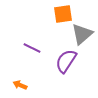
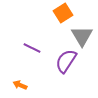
orange square: moved 1 px up; rotated 24 degrees counterclockwise
gray triangle: moved 2 px down; rotated 20 degrees counterclockwise
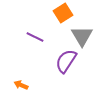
purple line: moved 3 px right, 11 px up
orange arrow: moved 1 px right
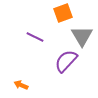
orange square: rotated 12 degrees clockwise
purple semicircle: rotated 10 degrees clockwise
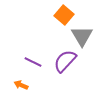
orange square: moved 1 px right, 2 px down; rotated 30 degrees counterclockwise
purple line: moved 2 px left, 25 px down
purple semicircle: moved 1 px left
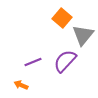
orange square: moved 2 px left, 3 px down
gray triangle: moved 1 px right, 1 px up; rotated 10 degrees clockwise
purple line: rotated 48 degrees counterclockwise
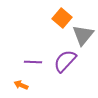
purple line: rotated 24 degrees clockwise
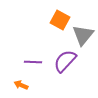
orange square: moved 2 px left, 2 px down; rotated 12 degrees counterclockwise
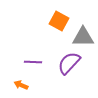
orange square: moved 1 px left, 1 px down
gray triangle: moved 2 px down; rotated 50 degrees clockwise
purple semicircle: moved 4 px right, 2 px down
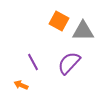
gray triangle: moved 6 px up
purple line: rotated 60 degrees clockwise
